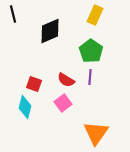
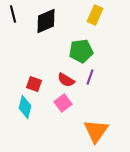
black diamond: moved 4 px left, 10 px up
green pentagon: moved 10 px left; rotated 30 degrees clockwise
purple line: rotated 14 degrees clockwise
orange triangle: moved 2 px up
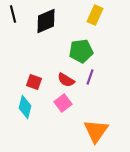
red square: moved 2 px up
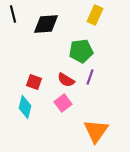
black diamond: moved 3 px down; rotated 20 degrees clockwise
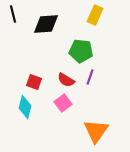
green pentagon: rotated 15 degrees clockwise
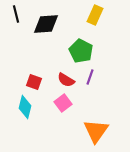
black line: moved 3 px right
green pentagon: rotated 20 degrees clockwise
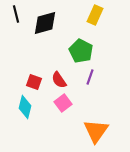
black diamond: moved 1 px left, 1 px up; rotated 12 degrees counterclockwise
red semicircle: moved 7 px left; rotated 24 degrees clockwise
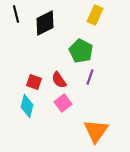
black diamond: rotated 12 degrees counterclockwise
cyan diamond: moved 2 px right, 1 px up
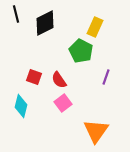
yellow rectangle: moved 12 px down
purple line: moved 16 px right
red square: moved 5 px up
cyan diamond: moved 6 px left
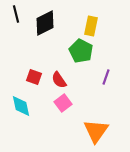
yellow rectangle: moved 4 px left, 1 px up; rotated 12 degrees counterclockwise
cyan diamond: rotated 25 degrees counterclockwise
